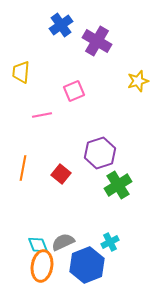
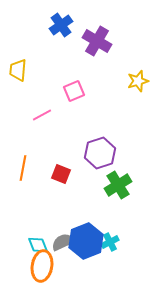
yellow trapezoid: moved 3 px left, 2 px up
pink line: rotated 18 degrees counterclockwise
red square: rotated 18 degrees counterclockwise
blue hexagon: moved 1 px left, 24 px up
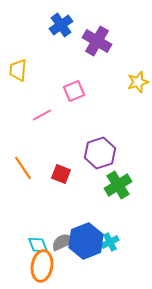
yellow star: moved 1 px down
orange line: rotated 45 degrees counterclockwise
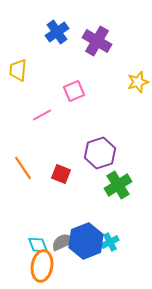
blue cross: moved 4 px left, 7 px down
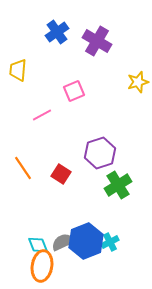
red square: rotated 12 degrees clockwise
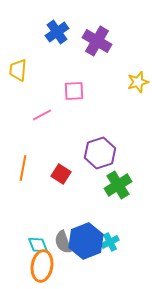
pink square: rotated 20 degrees clockwise
orange line: rotated 45 degrees clockwise
gray semicircle: rotated 85 degrees counterclockwise
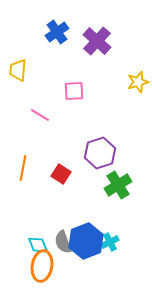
purple cross: rotated 12 degrees clockwise
pink line: moved 2 px left; rotated 60 degrees clockwise
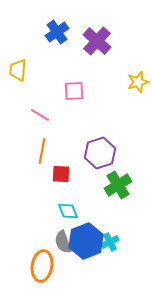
orange line: moved 19 px right, 17 px up
red square: rotated 30 degrees counterclockwise
cyan diamond: moved 30 px right, 34 px up
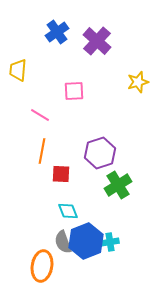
cyan cross: rotated 18 degrees clockwise
